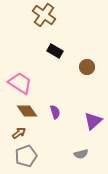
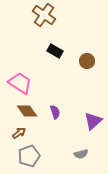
brown circle: moved 6 px up
gray pentagon: moved 3 px right
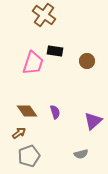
black rectangle: rotated 21 degrees counterclockwise
pink trapezoid: moved 13 px right, 20 px up; rotated 75 degrees clockwise
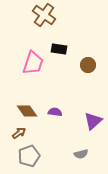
black rectangle: moved 4 px right, 2 px up
brown circle: moved 1 px right, 4 px down
purple semicircle: rotated 64 degrees counterclockwise
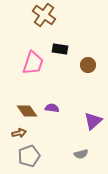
black rectangle: moved 1 px right
purple semicircle: moved 3 px left, 4 px up
brown arrow: rotated 24 degrees clockwise
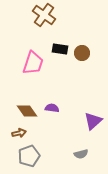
brown circle: moved 6 px left, 12 px up
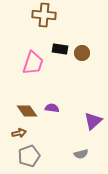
brown cross: rotated 30 degrees counterclockwise
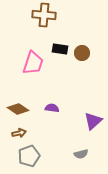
brown diamond: moved 9 px left, 2 px up; rotated 20 degrees counterclockwise
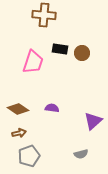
pink trapezoid: moved 1 px up
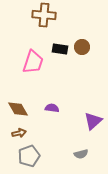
brown circle: moved 6 px up
brown diamond: rotated 25 degrees clockwise
